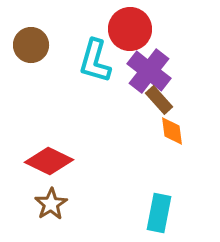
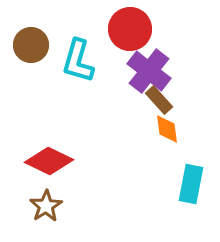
cyan L-shape: moved 17 px left
orange diamond: moved 5 px left, 2 px up
brown star: moved 5 px left, 2 px down
cyan rectangle: moved 32 px right, 29 px up
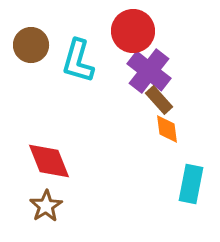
red circle: moved 3 px right, 2 px down
red diamond: rotated 42 degrees clockwise
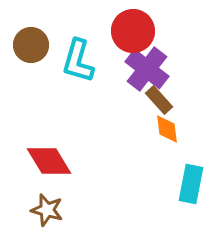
purple cross: moved 2 px left, 2 px up
red diamond: rotated 9 degrees counterclockwise
brown star: moved 1 px right, 4 px down; rotated 24 degrees counterclockwise
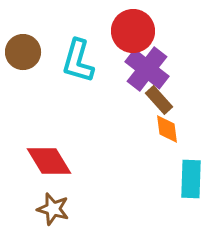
brown circle: moved 8 px left, 7 px down
cyan rectangle: moved 5 px up; rotated 9 degrees counterclockwise
brown star: moved 6 px right, 1 px up
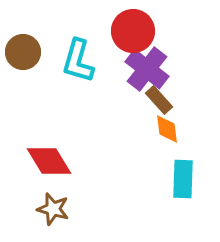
cyan rectangle: moved 8 px left
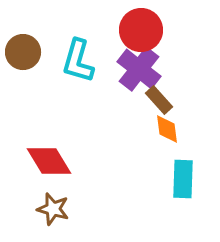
red circle: moved 8 px right, 1 px up
purple cross: moved 8 px left
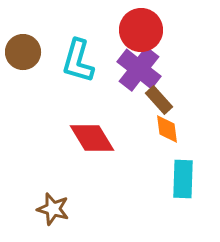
red diamond: moved 43 px right, 23 px up
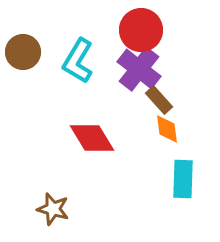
cyan L-shape: rotated 15 degrees clockwise
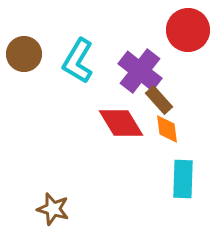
red circle: moved 47 px right
brown circle: moved 1 px right, 2 px down
purple cross: moved 1 px right, 2 px down
red diamond: moved 29 px right, 15 px up
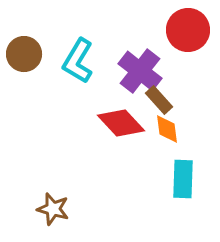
red diamond: rotated 12 degrees counterclockwise
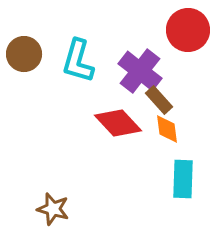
cyan L-shape: rotated 15 degrees counterclockwise
red diamond: moved 3 px left
